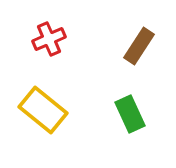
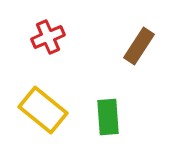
red cross: moved 1 px left, 2 px up
green rectangle: moved 22 px left, 3 px down; rotated 21 degrees clockwise
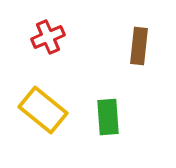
brown rectangle: rotated 27 degrees counterclockwise
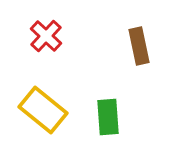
red cross: moved 2 px left, 1 px up; rotated 24 degrees counterclockwise
brown rectangle: rotated 18 degrees counterclockwise
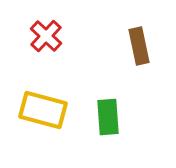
yellow rectangle: rotated 24 degrees counterclockwise
